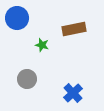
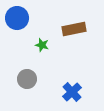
blue cross: moved 1 px left, 1 px up
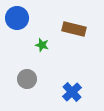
brown rectangle: rotated 25 degrees clockwise
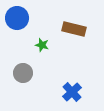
gray circle: moved 4 px left, 6 px up
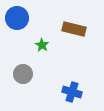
green star: rotated 16 degrees clockwise
gray circle: moved 1 px down
blue cross: rotated 30 degrees counterclockwise
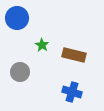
brown rectangle: moved 26 px down
gray circle: moved 3 px left, 2 px up
